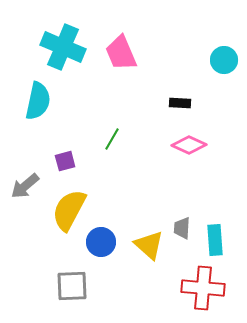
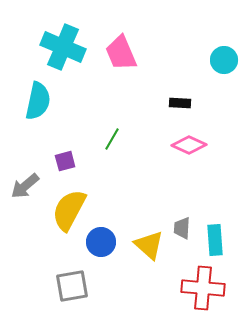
gray square: rotated 8 degrees counterclockwise
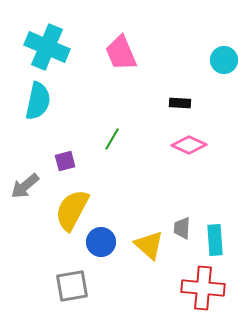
cyan cross: moved 16 px left
yellow semicircle: moved 3 px right
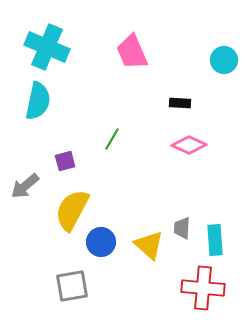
pink trapezoid: moved 11 px right, 1 px up
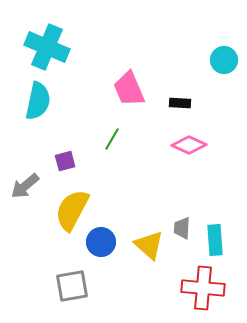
pink trapezoid: moved 3 px left, 37 px down
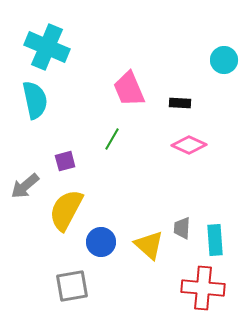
cyan semicircle: moved 3 px left, 1 px up; rotated 24 degrees counterclockwise
yellow semicircle: moved 6 px left
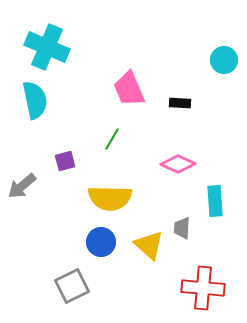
pink diamond: moved 11 px left, 19 px down
gray arrow: moved 3 px left
yellow semicircle: moved 44 px right, 12 px up; rotated 117 degrees counterclockwise
cyan rectangle: moved 39 px up
gray square: rotated 16 degrees counterclockwise
